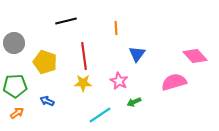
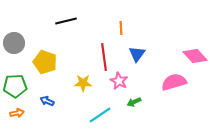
orange line: moved 5 px right
red line: moved 20 px right, 1 px down
orange arrow: rotated 24 degrees clockwise
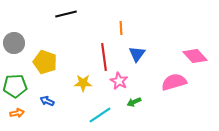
black line: moved 7 px up
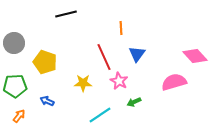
red line: rotated 16 degrees counterclockwise
orange arrow: moved 2 px right, 3 px down; rotated 40 degrees counterclockwise
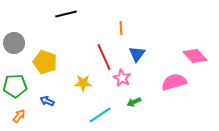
pink star: moved 3 px right, 3 px up
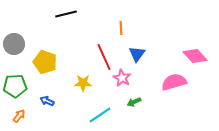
gray circle: moved 1 px down
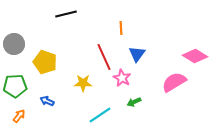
pink diamond: rotated 15 degrees counterclockwise
pink semicircle: rotated 15 degrees counterclockwise
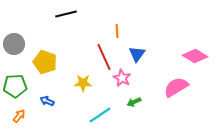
orange line: moved 4 px left, 3 px down
pink semicircle: moved 2 px right, 5 px down
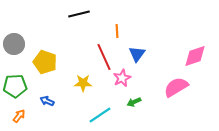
black line: moved 13 px right
pink diamond: rotated 50 degrees counterclockwise
pink star: rotated 18 degrees clockwise
